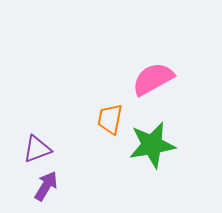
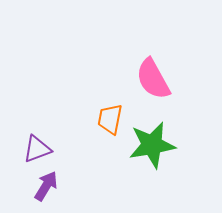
pink semicircle: rotated 90 degrees counterclockwise
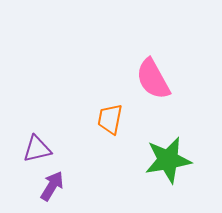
green star: moved 16 px right, 15 px down
purple triangle: rotated 8 degrees clockwise
purple arrow: moved 6 px right
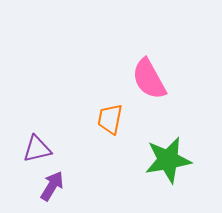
pink semicircle: moved 4 px left
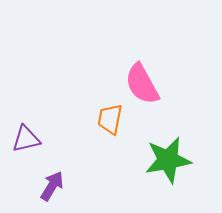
pink semicircle: moved 7 px left, 5 px down
purple triangle: moved 11 px left, 10 px up
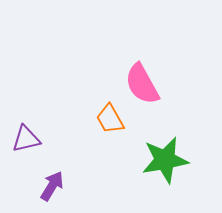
orange trapezoid: rotated 40 degrees counterclockwise
green star: moved 3 px left
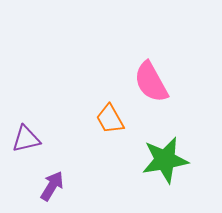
pink semicircle: moved 9 px right, 2 px up
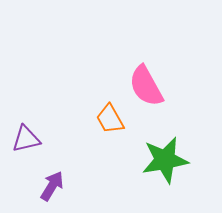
pink semicircle: moved 5 px left, 4 px down
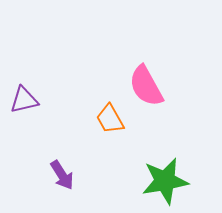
purple triangle: moved 2 px left, 39 px up
green star: moved 21 px down
purple arrow: moved 10 px right, 11 px up; rotated 116 degrees clockwise
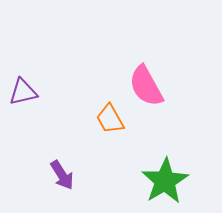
purple triangle: moved 1 px left, 8 px up
green star: rotated 21 degrees counterclockwise
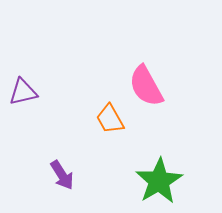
green star: moved 6 px left
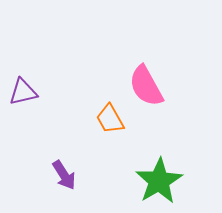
purple arrow: moved 2 px right
